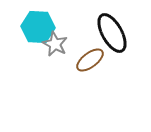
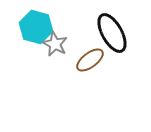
cyan hexagon: moved 2 px left; rotated 12 degrees clockwise
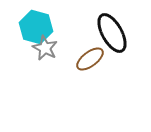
gray star: moved 10 px left, 4 px down
brown ellipse: moved 1 px up
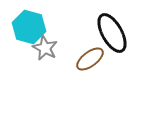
cyan hexagon: moved 7 px left
